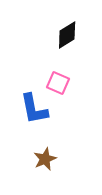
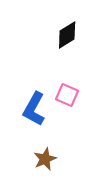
pink square: moved 9 px right, 12 px down
blue L-shape: rotated 40 degrees clockwise
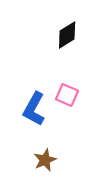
brown star: moved 1 px down
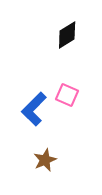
blue L-shape: rotated 16 degrees clockwise
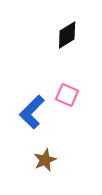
blue L-shape: moved 2 px left, 3 px down
